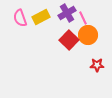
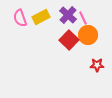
purple cross: moved 1 px right, 2 px down; rotated 18 degrees counterclockwise
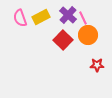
red square: moved 6 px left
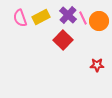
orange circle: moved 11 px right, 14 px up
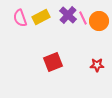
red square: moved 10 px left, 22 px down; rotated 24 degrees clockwise
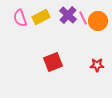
orange circle: moved 1 px left
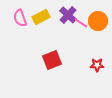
pink line: moved 2 px left, 5 px down; rotated 32 degrees counterclockwise
red square: moved 1 px left, 2 px up
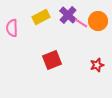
pink semicircle: moved 8 px left, 10 px down; rotated 18 degrees clockwise
red star: rotated 16 degrees counterclockwise
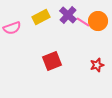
pink line: moved 2 px right, 1 px up
pink semicircle: rotated 108 degrees counterclockwise
red square: moved 1 px down
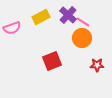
orange circle: moved 16 px left, 17 px down
red star: rotated 16 degrees clockwise
